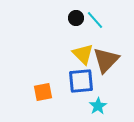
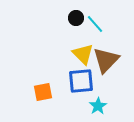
cyan line: moved 4 px down
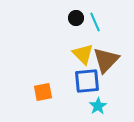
cyan line: moved 2 px up; rotated 18 degrees clockwise
blue square: moved 6 px right
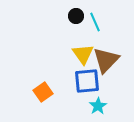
black circle: moved 2 px up
yellow triangle: rotated 10 degrees clockwise
orange square: rotated 24 degrees counterclockwise
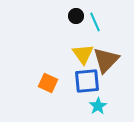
orange square: moved 5 px right, 9 px up; rotated 30 degrees counterclockwise
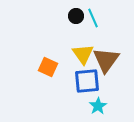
cyan line: moved 2 px left, 4 px up
brown triangle: rotated 8 degrees counterclockwise
orange square: moved 16 px up
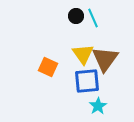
brown triangle: moved 1 px left, 1 px up
